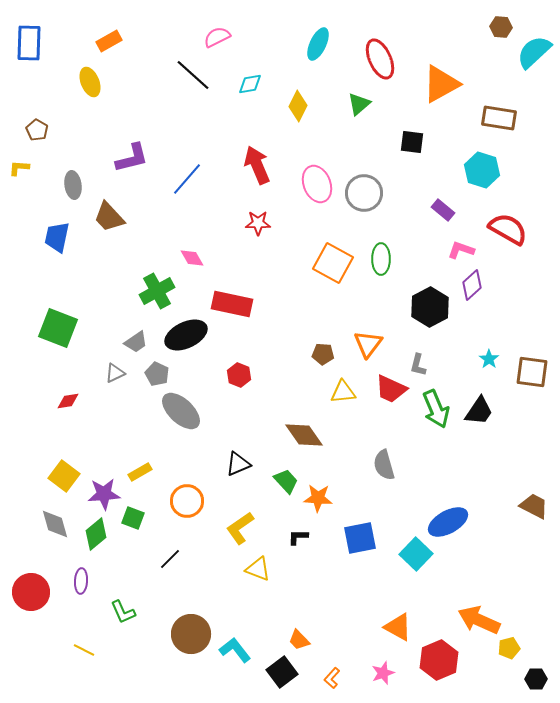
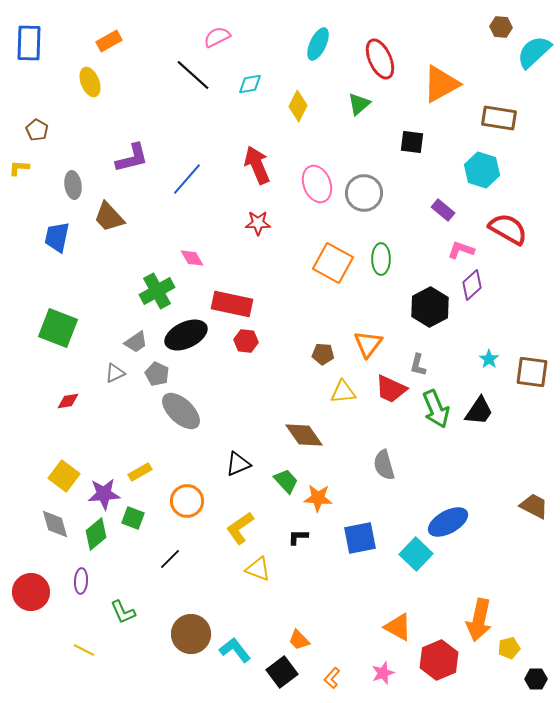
red hexagon at (239, 375): moved 7 px right, 34 px up; rotated 15 degrees counterclockwise
orange arrow at (479, 620): rotated 102 degrees counterclockwise
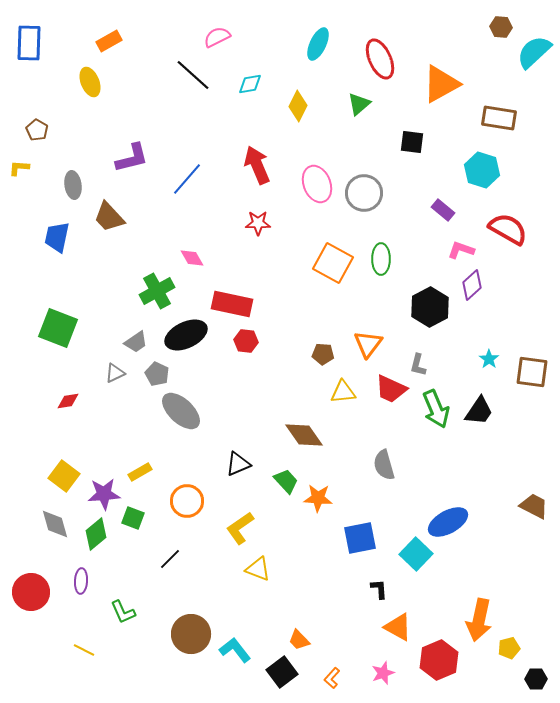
black L-shape at (298, 537): moved 81 px right, 52 px down; rotated 85 degrees clockwise
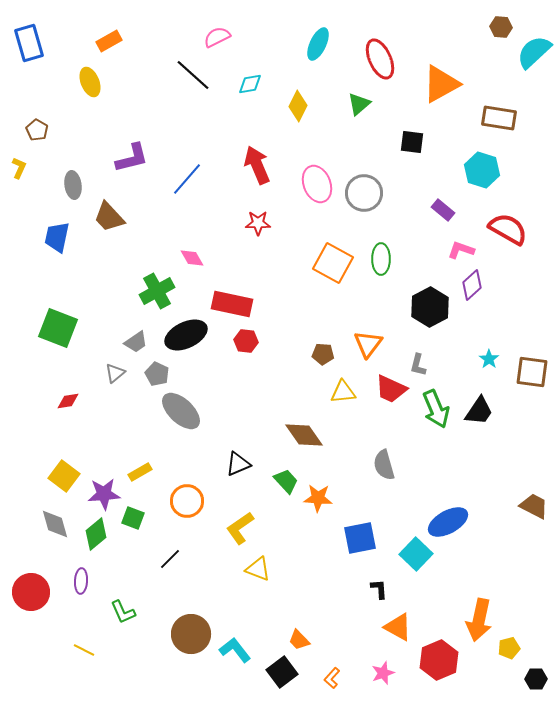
blue rectangle at (29, 43): rotated 18 degrees counterclockwise
yellow L-shape at (19, 168): rotated 110 degrees clockwise
gray triangle at (115, 373): rotated 15 degrees counterclockwise
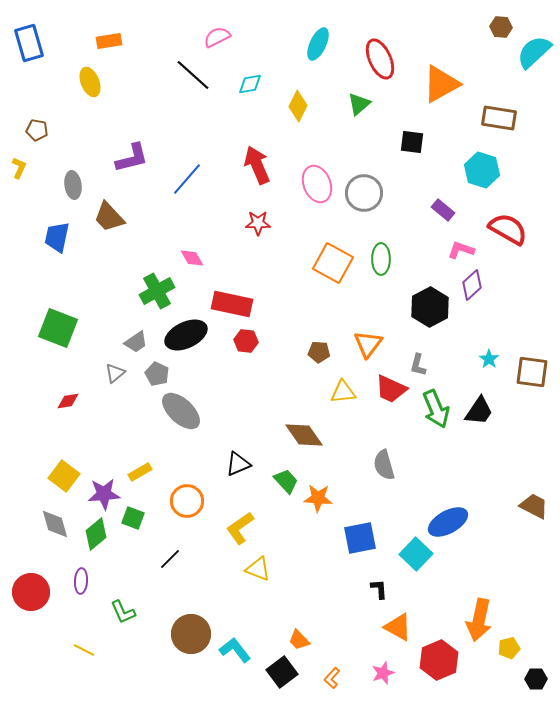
orange rectangle at (109, 41): rotated 20 degrees clockwise
brown pentagon at (37, 130): rotated 20 degrees counterclockwise
brown pentagon at (323, 354): moved 4 px left, 2 px up
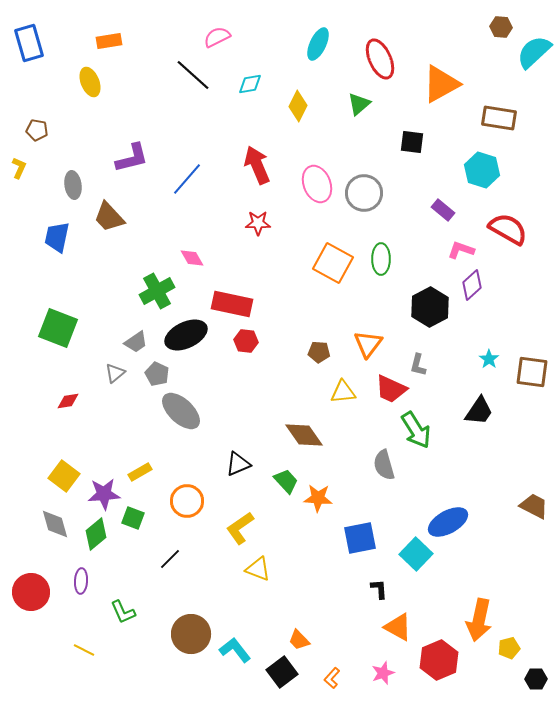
green arrow at (436, 409): moved 20 px left, 21 px down; rotated 9 degrees counterclockwise
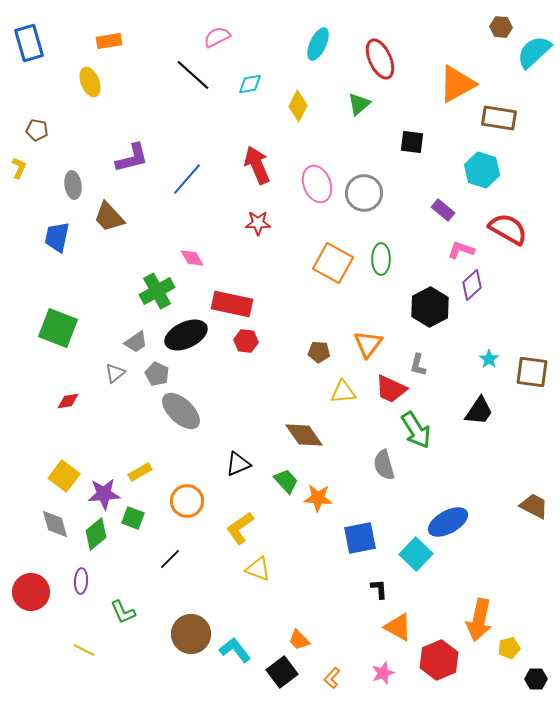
orange triangle at (441, 84): moved 16 px right
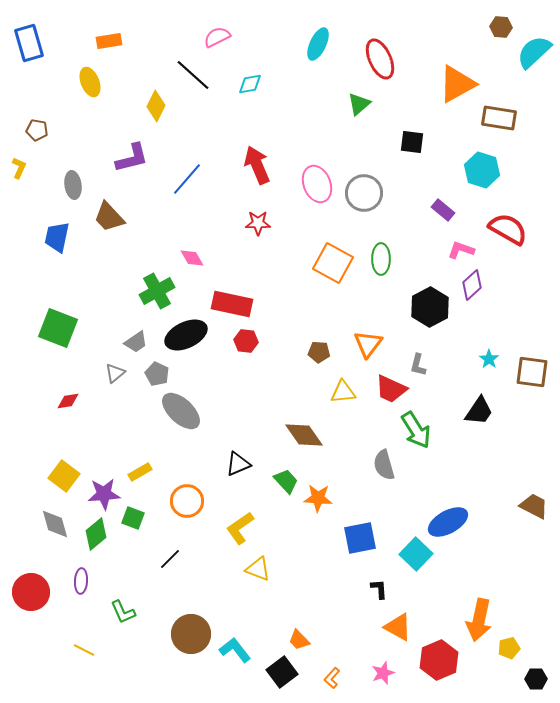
yellow diamond at (298, 106): moved 142 px left
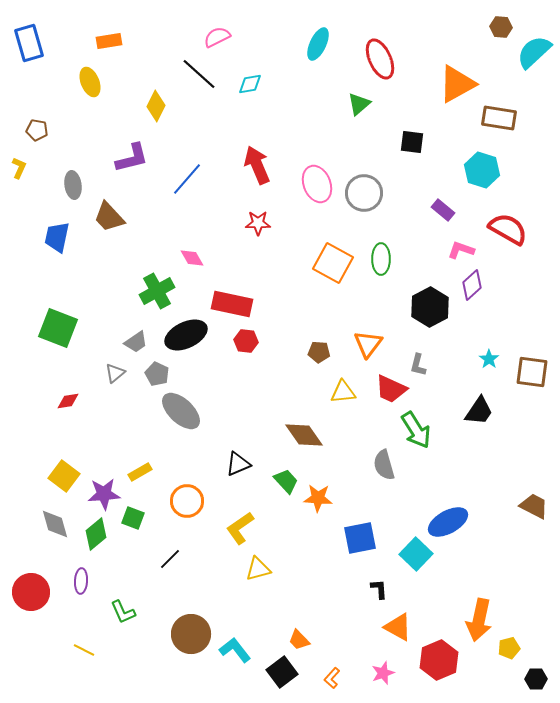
black line at (193, 75): moved 6 px right, 1 px up
yellow triangle at (258, 569): rotated 36 degrees counterclockwise
